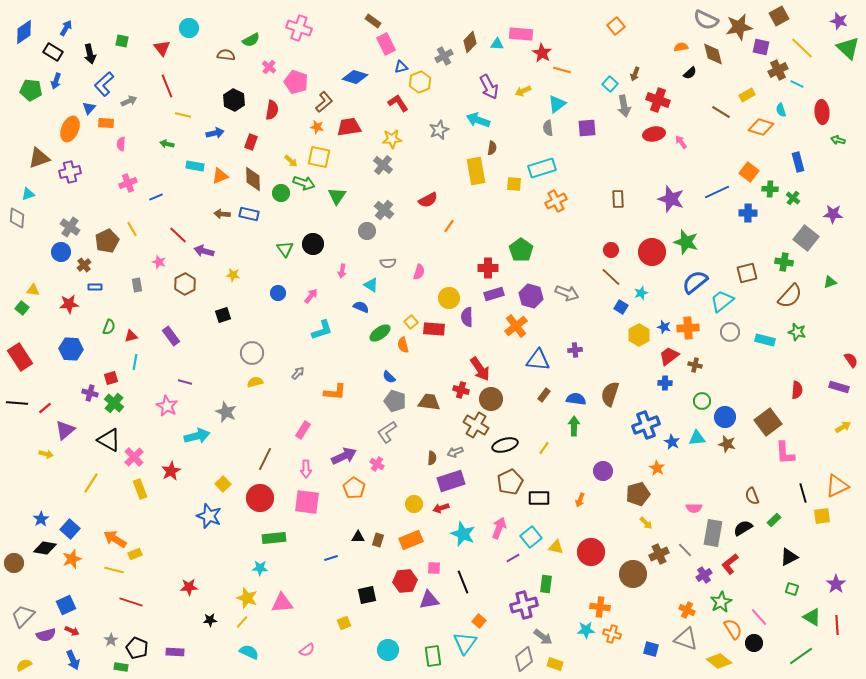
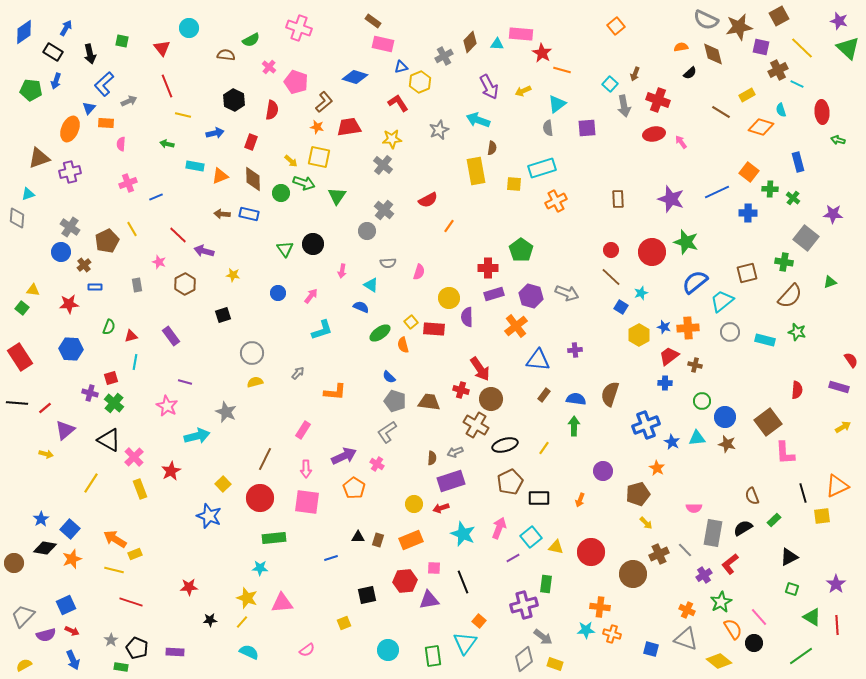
pink rectangle at (386, 44): moved 3 px left; rotated 50 degrees counterclockwise
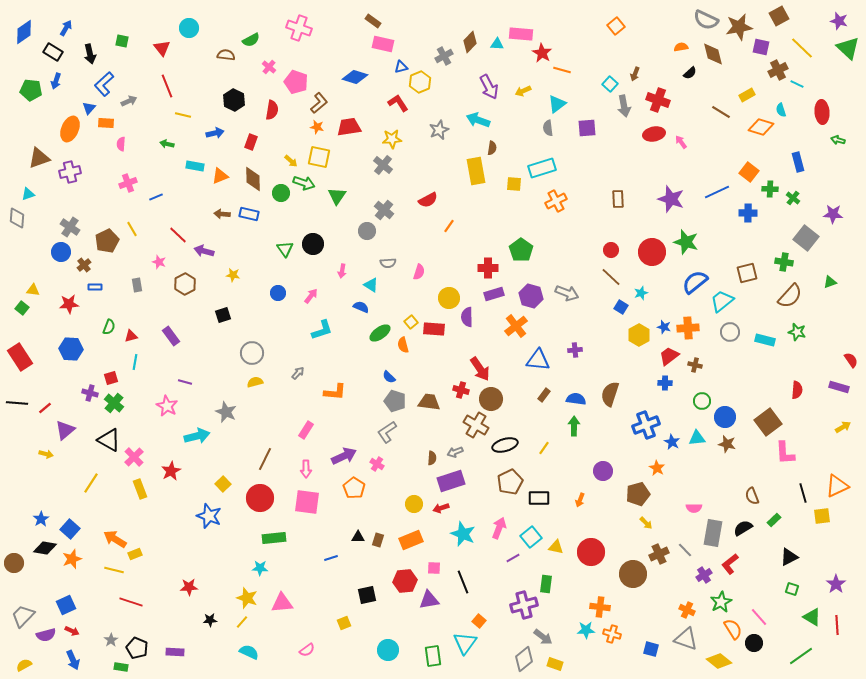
brown L-shape at (324, 102): moved 5 px left, 1 px down
pink rectangle at (303, 430): moved 3 px right
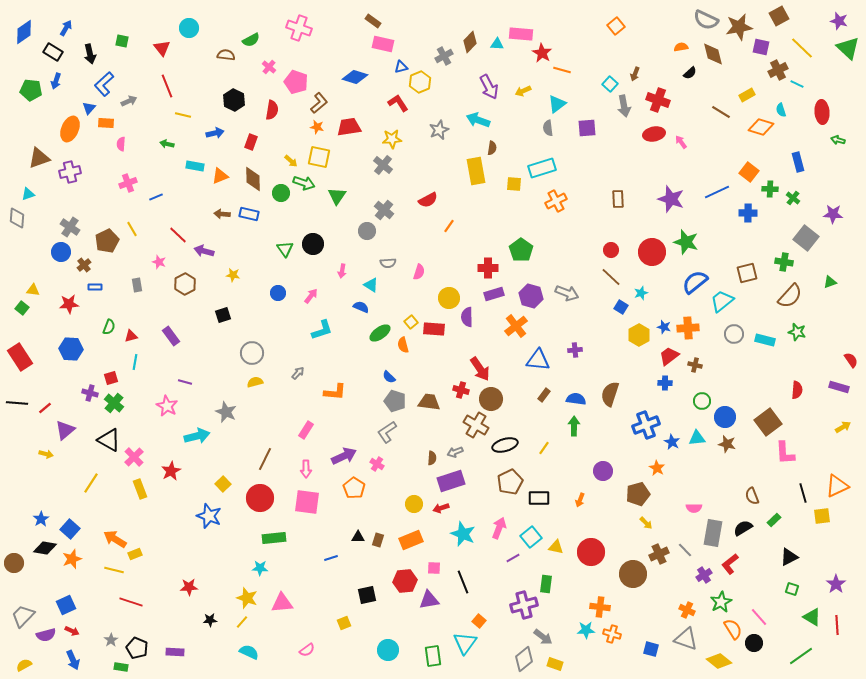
gray circle at (730, 332): moved 4 px right, 2 px down
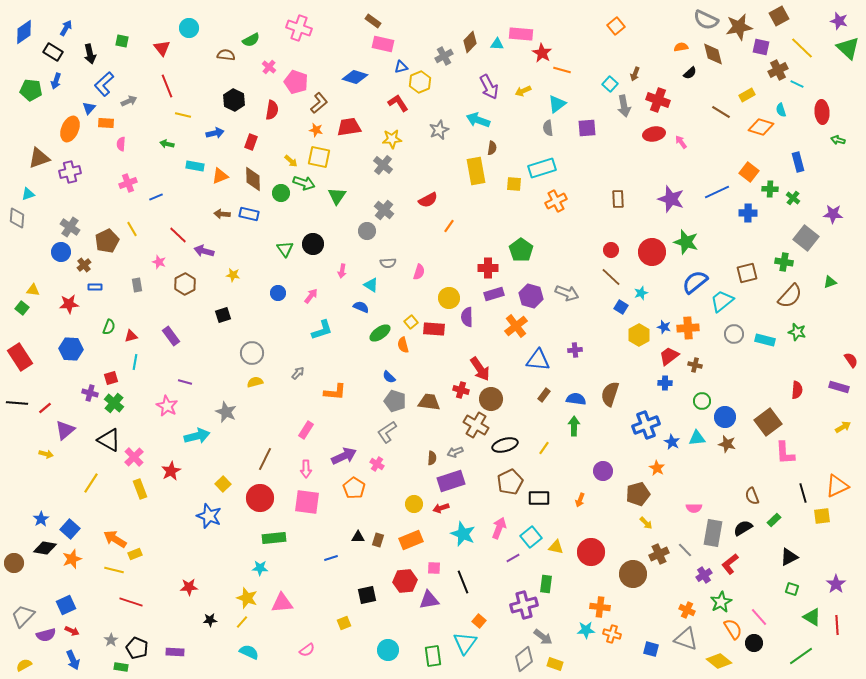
orange star at (317, 127): moved 1 px left, 3 px down
